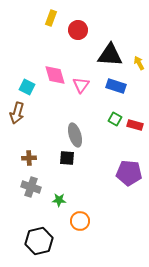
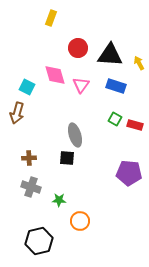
red circle: moved 18 px down
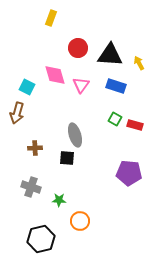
brown cross: moved 6 px right, 10 px up
black hexagon: moved 2 px right, 2 px up
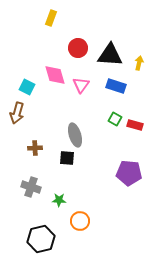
yellow arrow: rotated 40 degrees clockwise
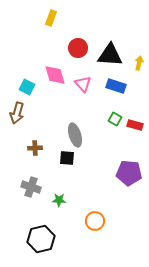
pink triangle: moved 2 px right, 1 px up; rotated 18 degrees counterclockwise
orange circle: moved 15 px right
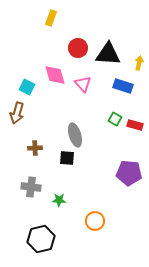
black triangle: moved 2 px left, 1 px up
blue rectangle: moved 7 px right
gray cross: rotated 12 degrees counterclockwise
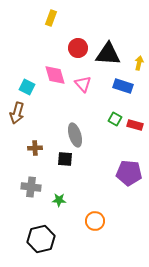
black square: moved 2 px left, 1 px down
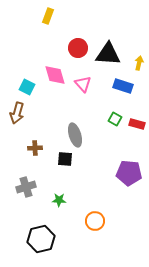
yellow rectangle: moved 3 px left, 2 px up
red rectangle: moved 2 px right, 1 px up
gray cross: moved 5 px left; rotated 24 degrees counterclockwise
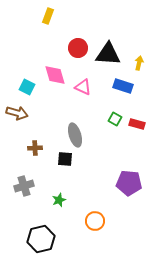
pink triangle: moved 3 px down; rotated 24 degrees counterclockwise
brown arrow: rotated 90 degrees counterclockwise
purple pentagon: moved 10 px down
gray cross: moved 2 px left, 1 px up
green star: rotated 24 degrees counterclockwise
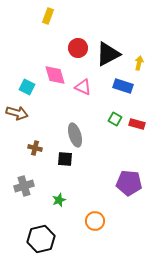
black triangle: rotated 32 degrees counterclockwise
brown cross: rotated 16 degrees clockwise
